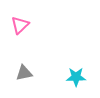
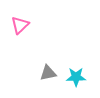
gray triangle: moved 24 px right
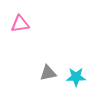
pink triangle: moved 1 px up; rotated 36 degrees clockwise
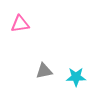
gray triangle: moved 4 px left, 2 px up
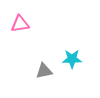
cyan star: moved 4 px left, 18 px up
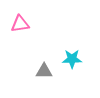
gray triangle: rotated 12 degrees clockwise
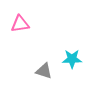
gray triangle: rotated 18 degrees clockwise
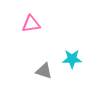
pink triangle: moved 11 px right
